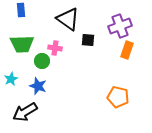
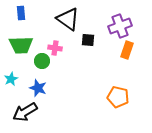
blue rectangle: moved 3 px down
green trapezoid: moved 1 px left, 1 px down
blue star: moved 2 px down
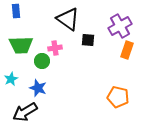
blue rectangle: moved 5 px left, 2 px up
purple cross: rotated 10 degrees counterclockwise
pink cross: rotated 16 degrees counterclockwise
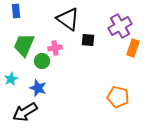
green trapezoid: moved 3 px right; rotated 115 degrees clockwise
orange rectangle: moved 6 px right, 2 px up
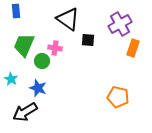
purple cross: moved 2 px up
pink cross: rotated 16 degrees clockwise
cyan star: rotated 16 degrees counterclockwise
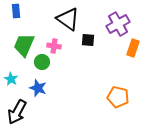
purple cross: moved 2 px left
pink cross: moved 1 px left, 2 px up
green circle: moved 1 px down
black arrow: moved 8 px left; rotated 30 degrees counterclockwise
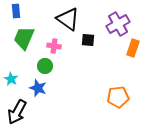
green trapezoid: moved 7 px up
green circle: moved 3 px right, 4 px down
orange pentagon: rotated 20 degrees counterclockwise
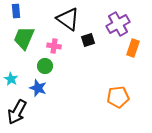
black square: rotated 24 degrees counterclockwise
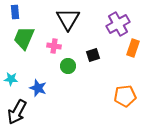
blue rectangle: moved 1 px left, 1 px down
black triangle: rotated 25 degrees clockwise
black square: moved 5 px right, 15 px down
green circle: moved 23 px right
cyan star: rotated 24 degrees counterclockwise
orange pentagon: moved 7 px right, 1 px up
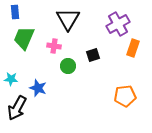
black arrow: moved 4 px up
